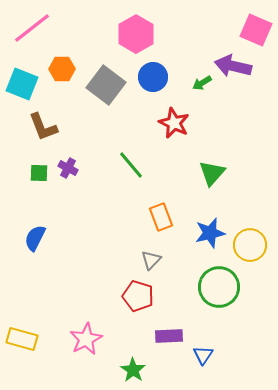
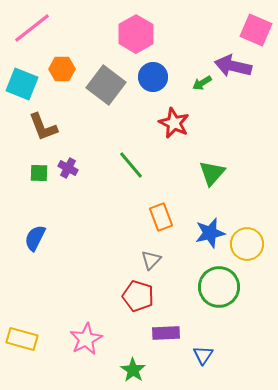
yellow circle: moved 3 px left, 1 px up
purple rectangle: moved 3 px left, 3 px up
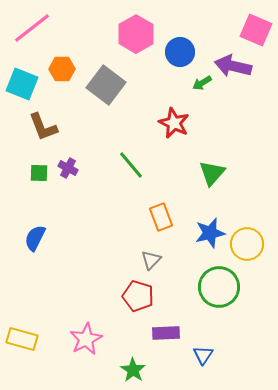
blue circle: moved 27 px right, 25 px up
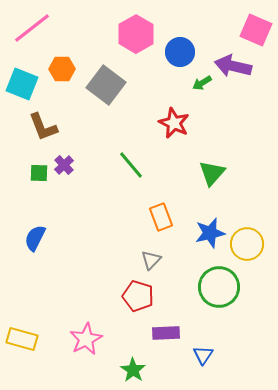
purple cross: moved 4 px left, 3 px up; rotated 18 degrees clockwise
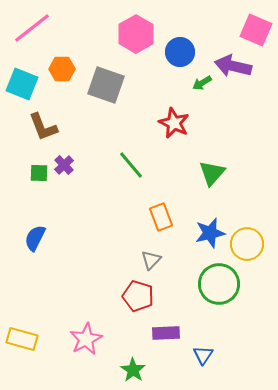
gray square: rotated 18 degrees counterclockwise
green circle: moved 3 px up
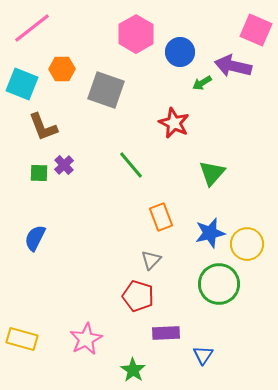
gray square: moved 5 px down
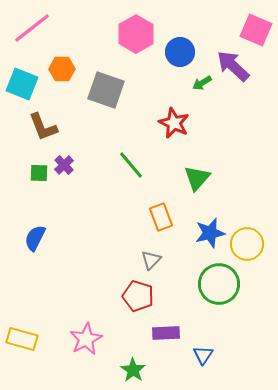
purple arrow: rotated 30 degrees clockwise
green triangle: moved 15 px left, 5 px down
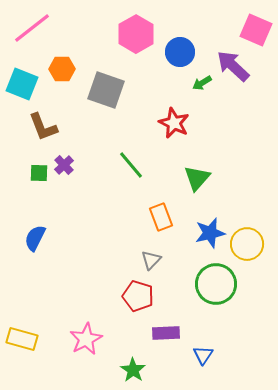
green circle: moved 3 px left
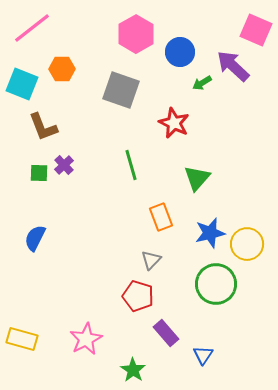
gray square: moved 15 px right
green line: rotated 24 degrees clockwise
purple rectangle: rotated 52 degrees clockwise
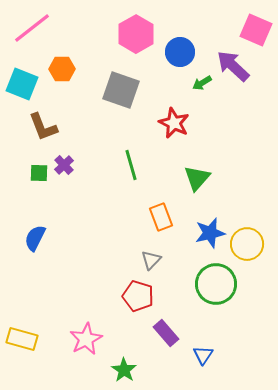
green star: moved 9 px left
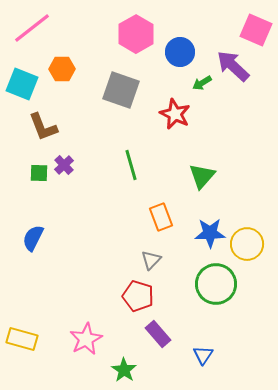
red star: moved 1 px right, 9 px up
green triangle: moved 5 px right, 2 px up
blue star: rotated 12 degrees clockwise
blue semicircle: moved 2 px left
purple rectangle: moved 8 px left, 1 px down
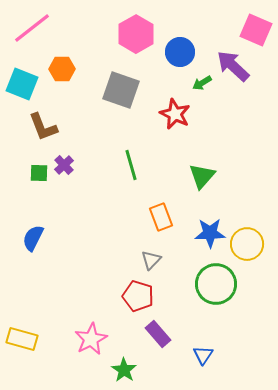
pink star: moved 5 px right
